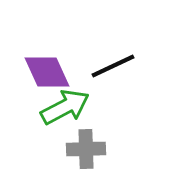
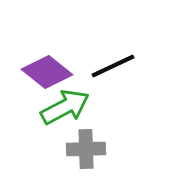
purple diamond: rotated 27 degrees counterclockwise
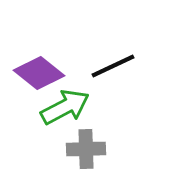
purple diamond: moved 8 px left, 1 px down
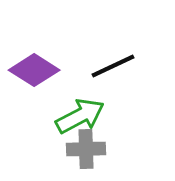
purple diamond: moved 5 px left, 3 px up; rotated 6 degrees counterclockwise
green arrow: moved 15 px right, 9 px down
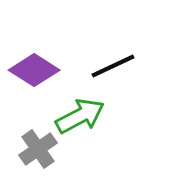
gray cross: moved 48 px left; rotated 33 degrees counterclockwise
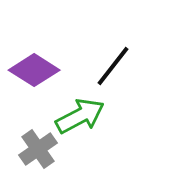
black line: rotated 27 degrees counterclockwise
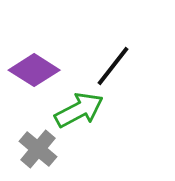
green arrow: moved 1 px left, 6 px up
gray cross: rotated 15 degrees counterclockwise
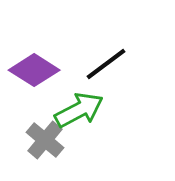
black line: moved 7 px left, 2 px up; rotated 15 degrees clockwise
gray cross: moved 7 px right, 9 px up
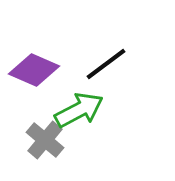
purple diamond: rotated 9 degrees counterclockwise
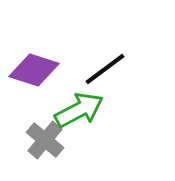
black line: moved 1 px left, 5 px down
purple diamond: rotated 6 degrees counterclockwise
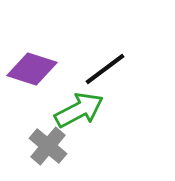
purple diamond: moved 2 px left, 1 px up
gray cross: moved 3 px right, 6 px down
